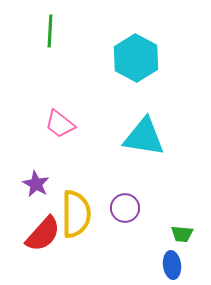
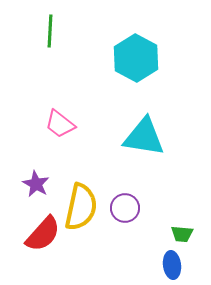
yellow semicircle: moved 5 px right, 7 px up; rotated 12 degrees clockwise
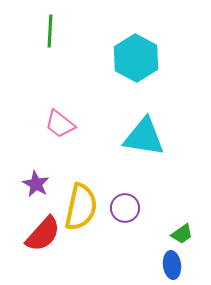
green trapezoid: rotated 40 degrees counterclockwise
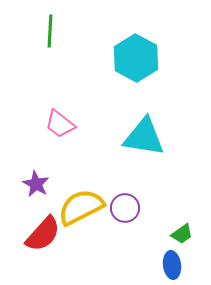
yellow semicircle: rotated 129 degrees counterclockwise
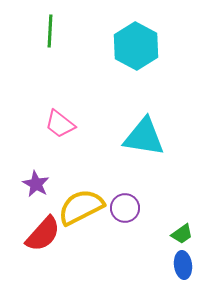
cyan hexagon: moved 12 px up
blue ellipse: moved 11 px right
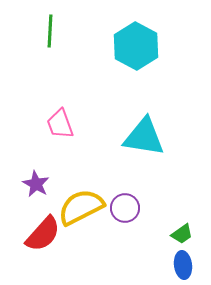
pink trapezoid: rotated 32 degrees clockwise
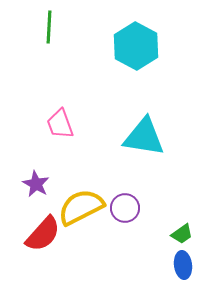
green line: moved 1 px left, 4 px up
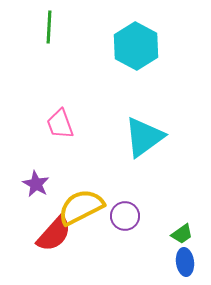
cyan triangle: rotated 45 degrees counterclockwise
purple circle: moved 8 px down
red semicircle: moved 11 px right
blue ellipse: moved 2 px right, 3 px up
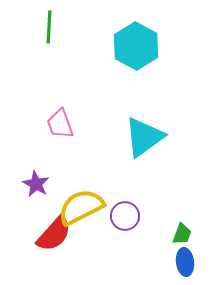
green trapezoid: rotated 35 degrees counterclockwise
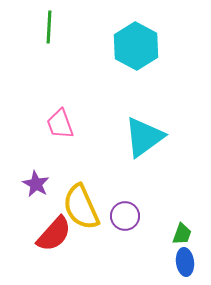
yellow semicircle: rotated 87 degrees counterclockwise
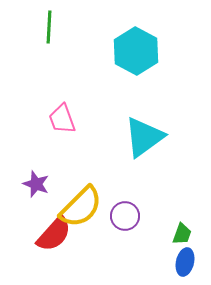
cyan hexagon: moved 5 px down
pink trapezoid: moved 2 px right, 5 px up
purple star: rotated 8 degrees counterclockwise
yellow semicircle: rotated 111 degrees counterclockwise
blue ellipse: rotated 20 degrees clockwise
